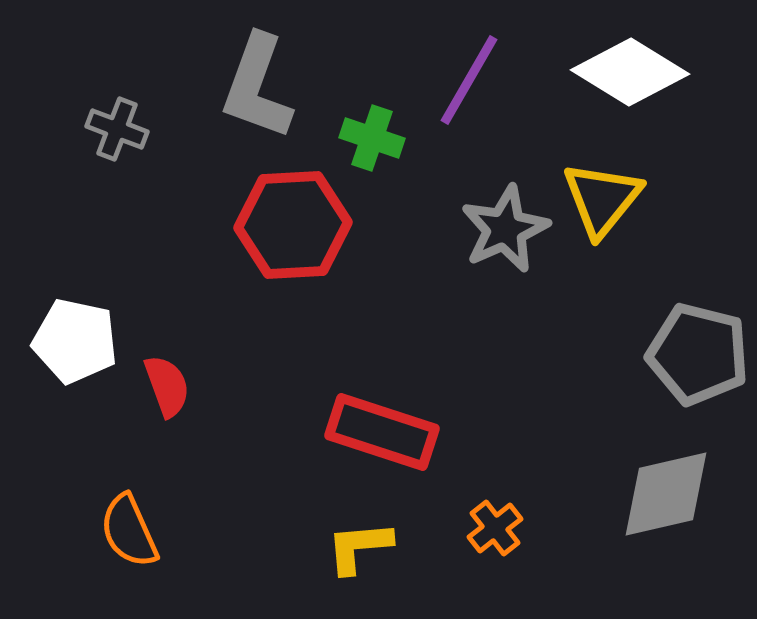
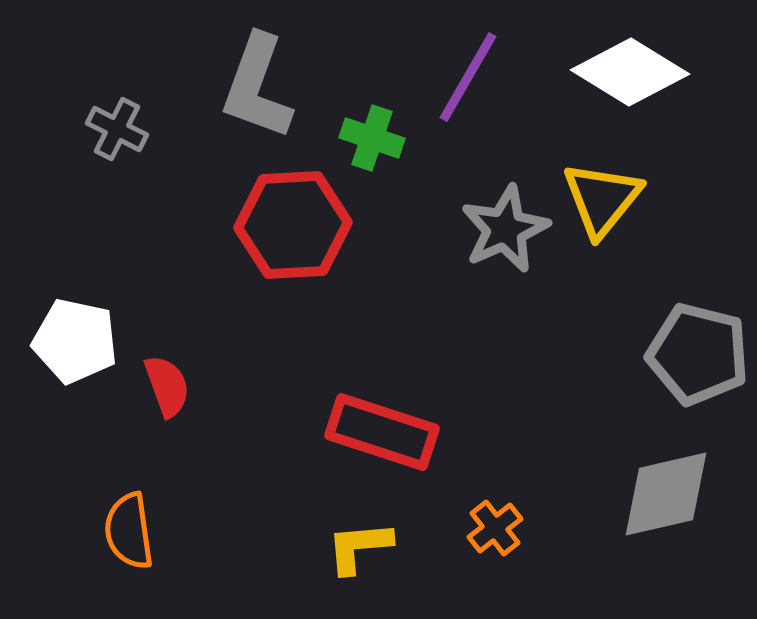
purple line: moved 1 px left, 3 px up
gray cross: rotated 6 degrees clockwise
orange semicircle: rotated 16 degrees clockwise
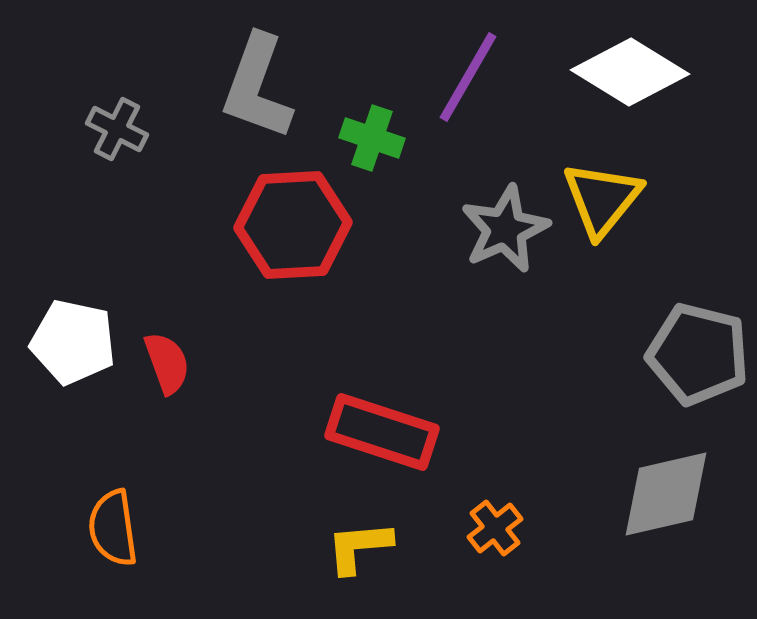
white pentagon: moved 2 px left, 1 px down
red semicircle: moved 23 px up
orange semicircle: moved 16 px left, 3 px up
